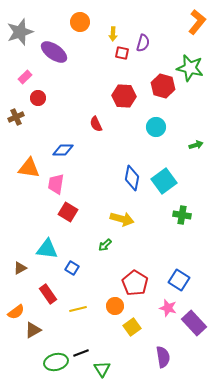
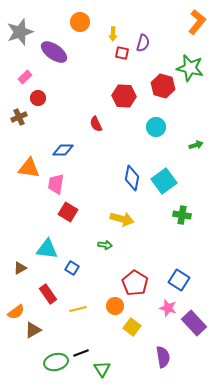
brown cross at (16, 117): moved 3 px right
green arrow at (105, 245): rotated 128 degrees counterclockwise
yellow square at (132, 327): rotated 18 degrees counterclockwise
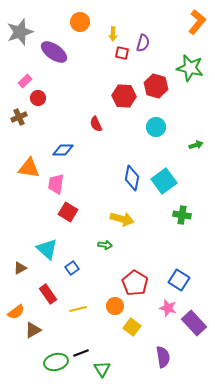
pink rectangle at (25, 77): moved 4 px down
red hexagon at (163, 86): moved 7 px left
cyan triangle at (47, 249): rotated 35 degrees clockwise
blue square at (72, 268): rotated 24 degrees clockwise
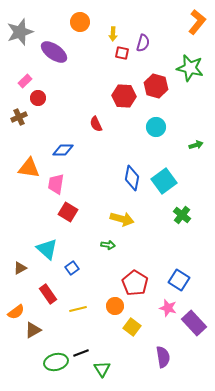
green cross at (182, 215): rotated 30 degrees clockwise
green arrow at (105, 245): moved 3 px right
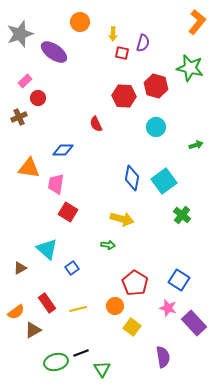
gray star at (20, 32): moved 2 px down
red rectangle at (48, 294): moved 1 px left, 9 px down
